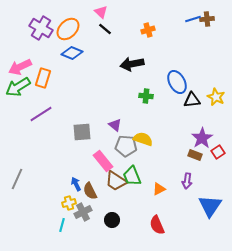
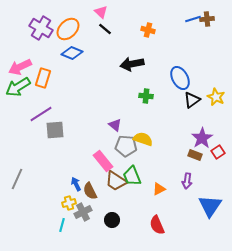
orange cross: rotated 32 degrees clockwise
blue ellipse: moved 3 px right, 4 px up
black triangle: rotated 30 degrees counterclockwise
gray square: moved 27 px left, 2 px up
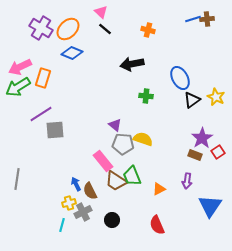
gray pentagon: moved 3 px left, 2 px up
gray line: rotated 15 degrees counterclockwise
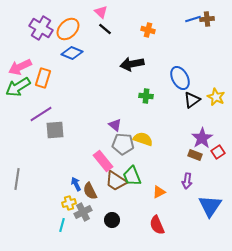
orange triangle: moved 3 px down
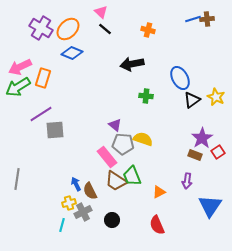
pink rectangle: moved 4 px right, 4 px up
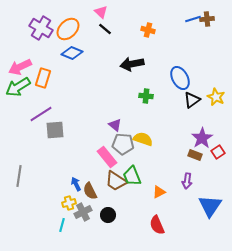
gray line: moved 2 px right, 3 px up
black circle: moved 4 px left, 5 px up
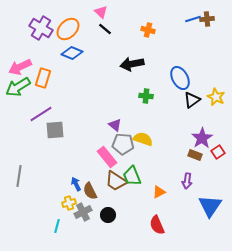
cyan line: moved 5 px left, 1 px down
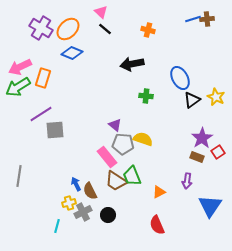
brown rectangle: moved 2 px right, 2 px down
